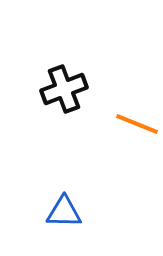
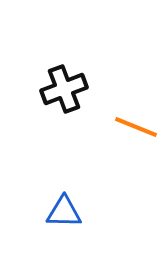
orange line: moved 1 px left, 3 px down
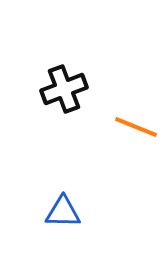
blue triangle: moved 1 px left
